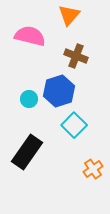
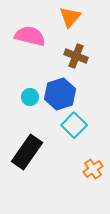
orange triangle: moved 1 px right, 2 px down
blue hexagon: moved 1 px right, 3 px down
cyan circle: moved 1 px right, 2 px up
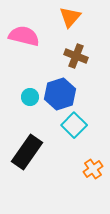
pink semicircle: moved 6 px left
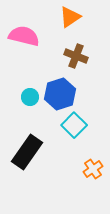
orange triangle: rotated 15 degrees clockwise
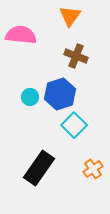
orange triangle: moved 1 px up; rotated 20 degrees counterclockwise
pink semicircle: moved 3 px left, 1 px up; rotated 8 degrees counterclockwise
black rectangle: moved 12 px right, 16 px down
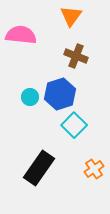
orange triangle: moved 1 px right
orange cross: moved 1 px right
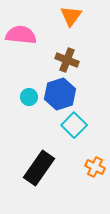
brown cross: moved 9 px left, 4 px down
cyan circle: moved 1 px left
orange cross: moved 1 px right, 2 px up; rotated 30 degrees counterclockwise
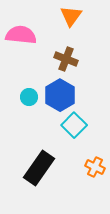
brown cross: moved 1 px left, 1 px up
blue hexagon: moved 1 px down; rotated 12 degrees counterclockwise
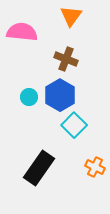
pink semicircle: moved 1 px right, 3 px up
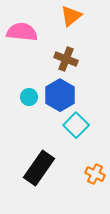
orange triangle: rotated 15 degrees clockwise
cyan square: moved 2 px right
orange cross: moved 7 px down
